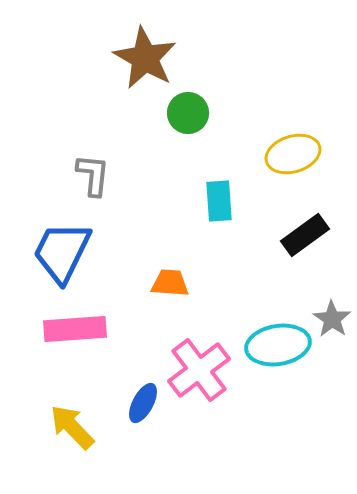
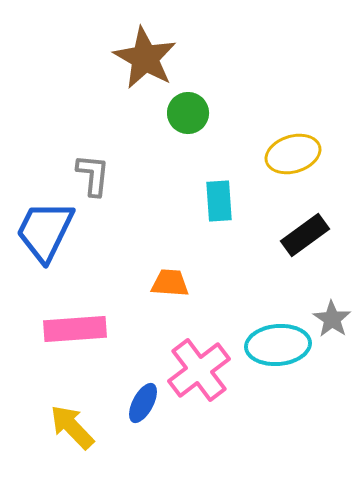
blue trapezoid: moved 17 px left, 21 px up
cyan ellipse: rotated 4 degrees clockwise
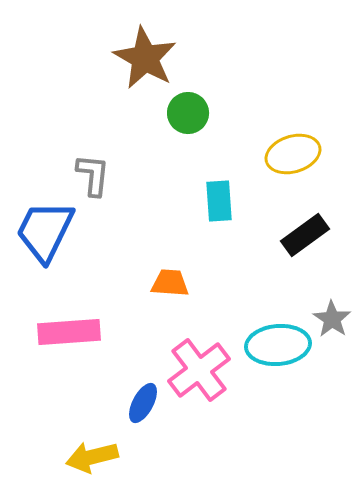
pink rectangle: moved 6 px left, 3 px down
yellow arrow: moved 20 px right, 30 px down; rotated 60 degrees counterclockwise
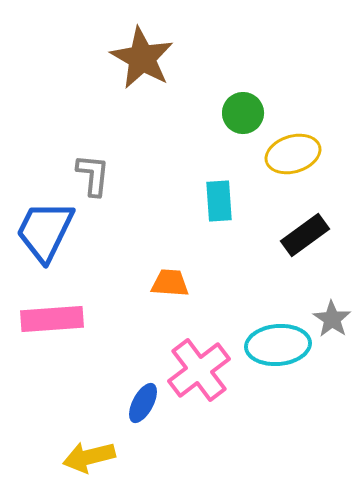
brown star: moved 3 px left
green circle: moved 55 px right
pink rectangle: moved 17 px left, 13 px up
yellow arrow: moved 3 px left
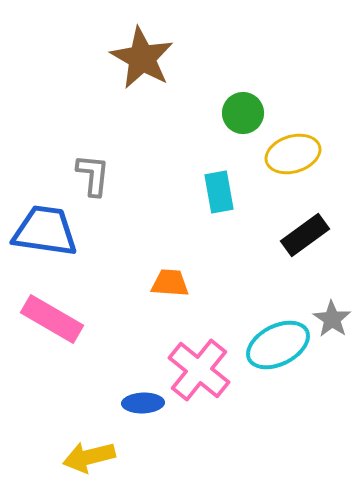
cyan rectangle: moved 9 px up; rotated 6 degrees counterclockwise
blue trapezoid: rotated 72 degrees clockwise
pink rectangle: rotated 34 degrees clockwise
cyan ellipse: rotated 22 degrees counterclockwise
pink cross: rotated 14 degrees counterclockwise
blue ellipse: rotated 60 degrees clockwise
